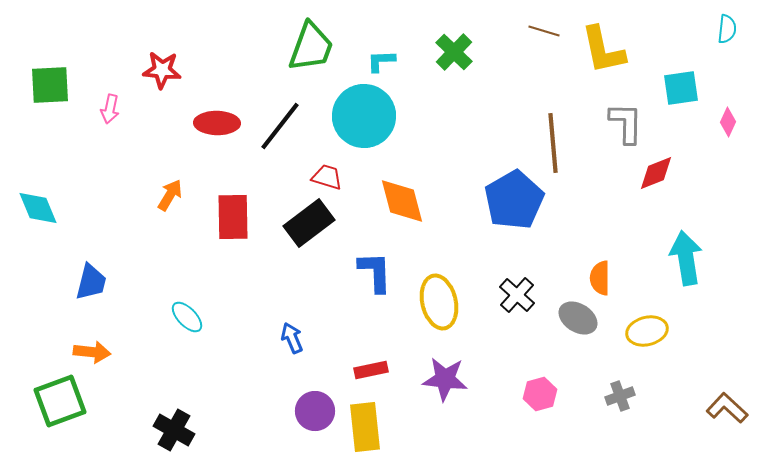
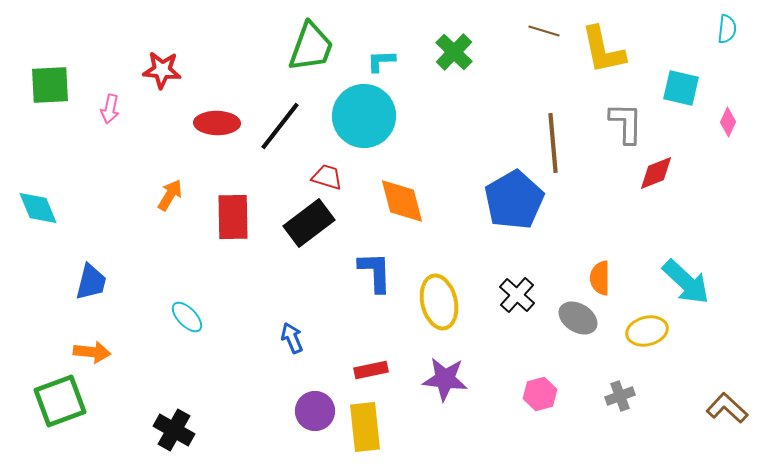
cyan square at (681, 88): rotated 21 degrees clockwise
cyan arrow at (686, 258): moved 24 px down; rotated 142 degrees clockwise
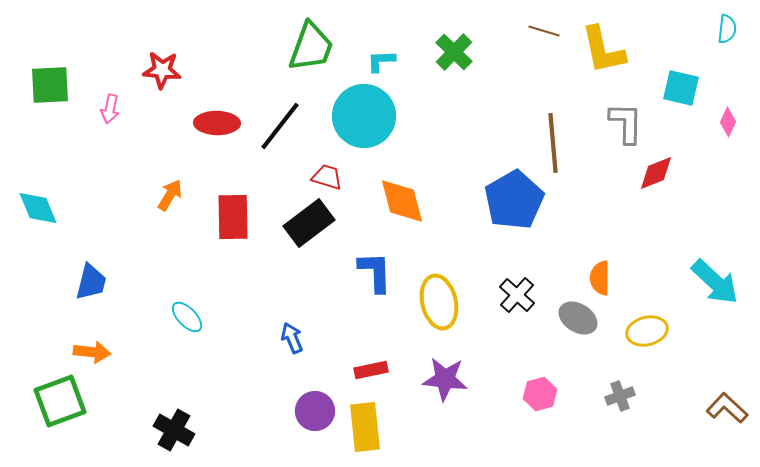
cyan arrow at (686, 282): moved 29 px right
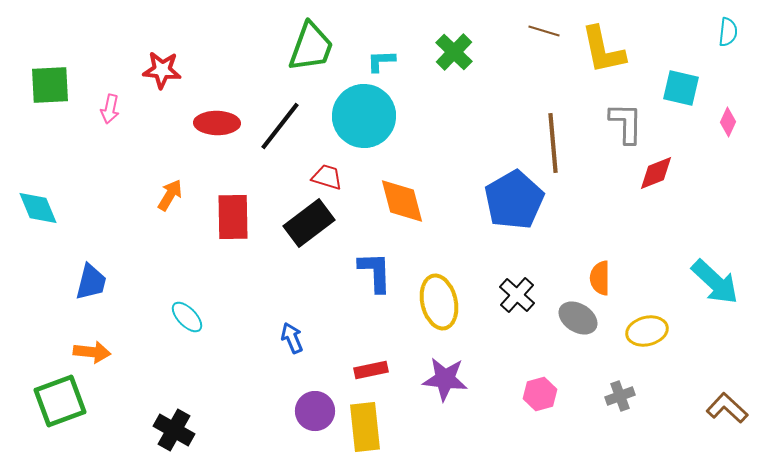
cyan semicircle at (727, 29): moved 1 px right, 3 px down
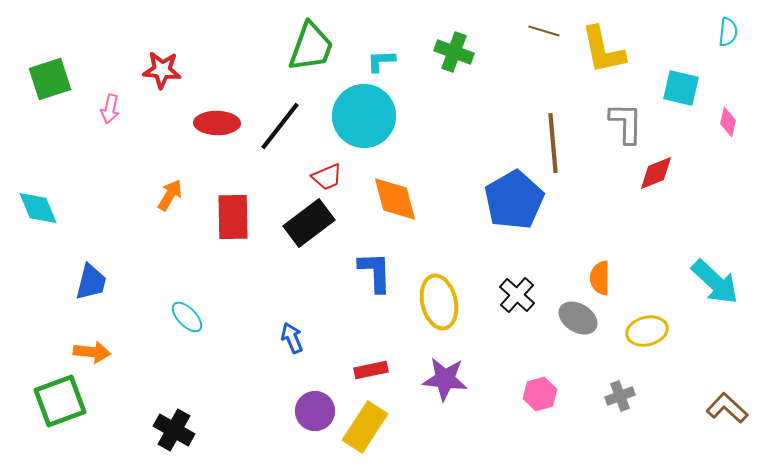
green cross at (454, 52): rotated 24 degrees counterclockwise
green square at (50, 85): moved 6 px up; rotated 15 degrees counterclockwise
pink diamond at (728, 122): rotated 12 degrees counterclockwise
red trapezoid at (327, 177): rotated 140 degrees clockwise
orange diamond at (402, 201): moved 7 px left, 2 px up
yellow rectangle at (365, 427): rotated 39 degrees clockwise
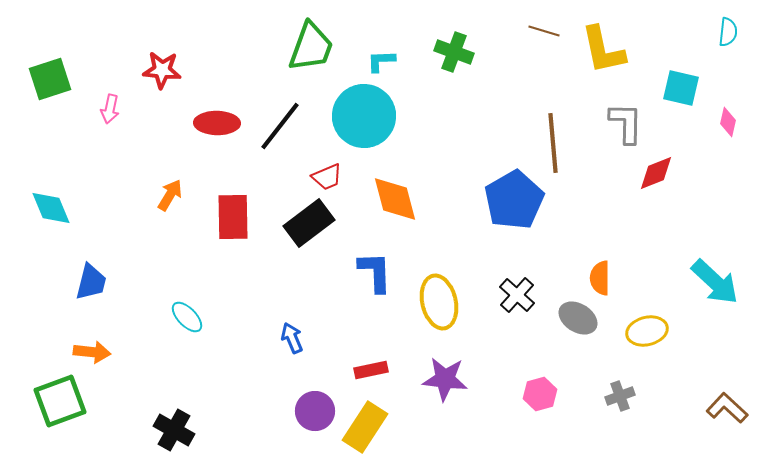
cyan diamond at (38, 208): moved 13 px right
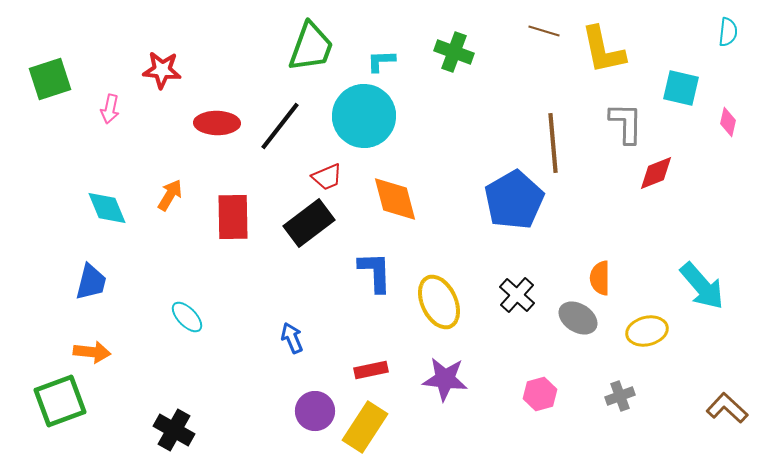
cyan diamond at (51, 208): moved 56 px right
cyan arrow at (715, 282): moved 13 px left, 4 px down; rotated 6 degrees clockwise
yellow ellipse at (439, 302): rotated 12 degrees counterclockwise
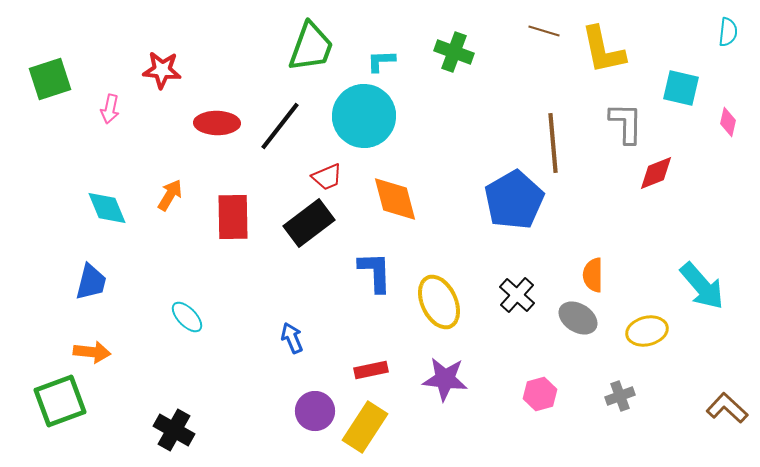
orange semicircle at (600, 278): moved 7 px left, 3 px up
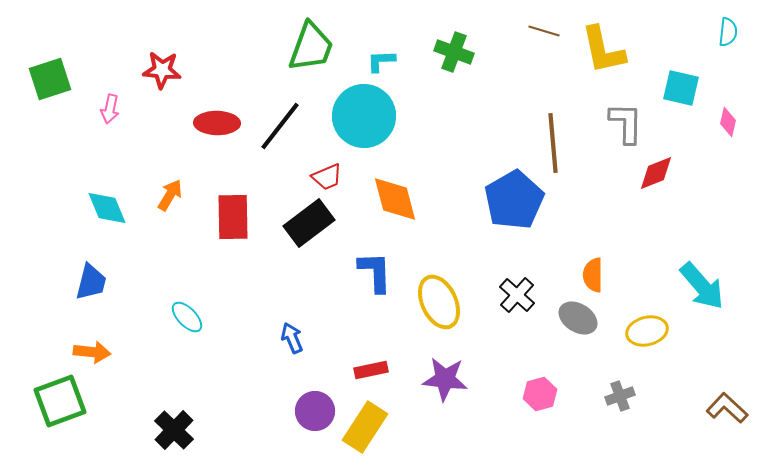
black cross at (174, 430): rotated 15 degrees clockwise
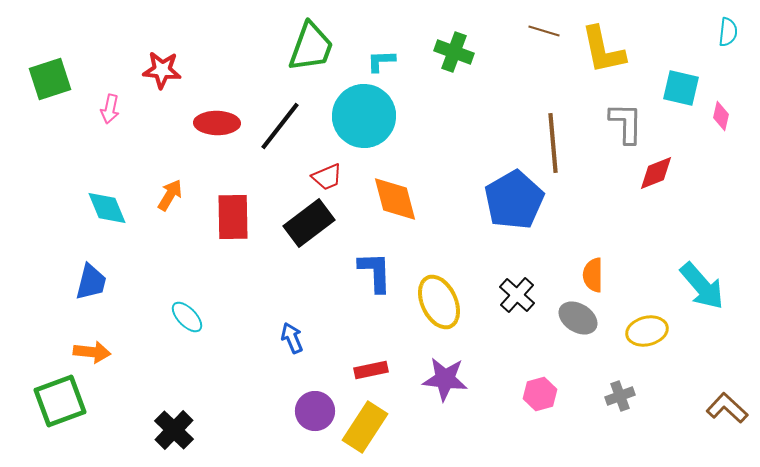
pink diamond at (728, 122): moved 7 px left, 6 px up
